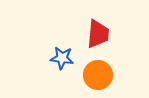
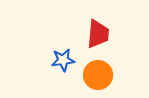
blue star: moved 1 px right, 2 px down; rotated 15 degrees counterclockwise
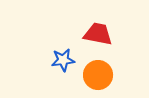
red trapezoid: rotated 84 degrees counterclockwise
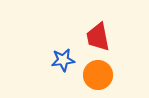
red trapezoid: moved 3 px down; rotated 112 degrees counterclockwise
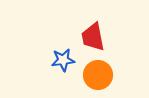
red trapezoid: moved 5 px left
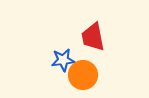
orange circle: moved 15 px left
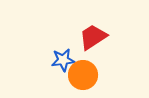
red trapezoid: rotated 68 degrees clockwise
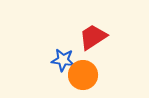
blue star: rotated 15 degrees clockwise
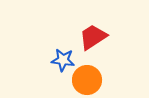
orange circle: moved 4 px right, 5 px down
